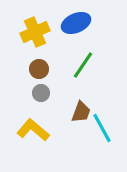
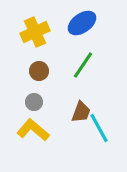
blue ellipse: moved 6 px right; rotated 12 degrees counterclockwise
brown circle: moved 2 px down
gray circle: moved 7 px left, 9 px down
cyan line: moved 3 px left
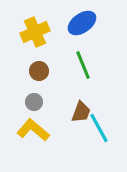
green line: rotated 56 degrees counterclockwise
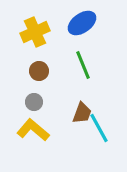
brown trapezoid: moved 1 px right, 1 px down
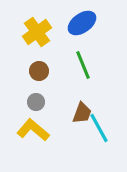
yellow cross: moved 2 px right; rotated 12 degrees counterclockwise
gray circle: moved 2 px right
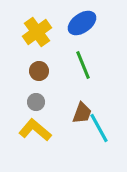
yellow L-shape: moved 2 px right
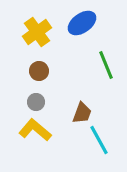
green line: moved 23 px right
cyan line: moved 12 px down
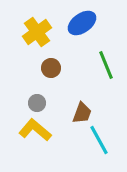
brown circle: moved 12 px right, 3 px up
gray circle: moved 1 px right, 1 px down
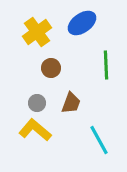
green line: rotated 20 degrees clockwise
brown trapezoid: moved 11 px left, 10 px up
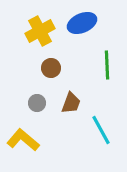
blue ellipse: rotated 12 degrees clockwise
yellow cross: moved 3 px right, 1 px up; rotated 8 degrees clockwise
green line: moved 1 px right
yellow L-shape: moved 12 px left, 10 px down
cyan line: moved 2 px right, 10 px up
